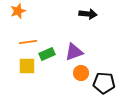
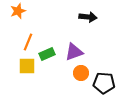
black arrow: moved 3 px down
orange line: rotated 60 degrees counterclockwise
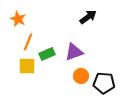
orange star: moved 8 px down; rotated 28 degrees counterclockwise
black arrow: rotated 42 degrees counterclockwise
orange circle: moved 3 px down
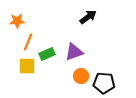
orange star: moved 1 px left, 2 px down; rotated 28 degrees counterclockwise
